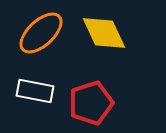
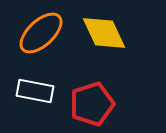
red pentagon: moved 1 px right, 1 px down
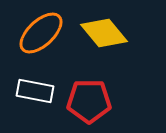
yellow diamond: rotated 15 degrees counterclockwise
red pentagon: moved 3 px left, 3 px up; rotated 18 degrees clockwise
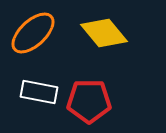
orange ellipse: moved 8 px left
white rectangle: moved 4 px right, 1 px down
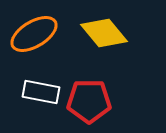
orange ellipse: moved 1 px right, 1 px down; rotated 12 degrees clockwise
white rectangle: moved 2 px right
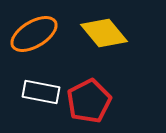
red pentagon: rotated 27 degrees counterclockwise
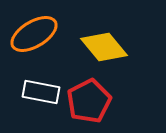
yellow diamond: moved 14 px down
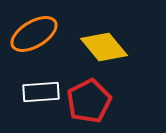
white rectangle: rotated 15 degrees counterclockwise
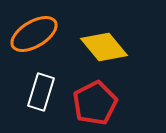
white rectangle: rotated 69 degrees counterclockwise
red pentagon: moved 6 px right, 2 px down
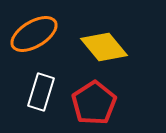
red pentagon: moved 1 px left; rotated 6 degrees counterclockwise
